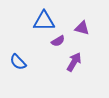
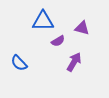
blue triangle: moved 1 px left
blue semicircle: moved 1 px right, 1 px down
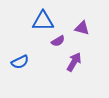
blue semicircle: moved 1 px right, 1 px up; rotated 72 degrees counterclockwise
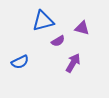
blue triangle: rotated 15 degrees counterclockwise
purple arrow: moved 1 px left, 1 px down
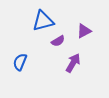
purple triangle: moved 2 px right, 3 px down; rotated 42 degrees counterclockwise
blue semicircle: rotated 138 degrees clockwise
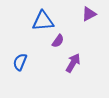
blue triangle: rotated 10 degrees clockwise
purple triangle: moved 5 px right, 17 px up
purple semicircle: rotated 24 degrees counterclockwise
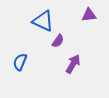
purple triangle: moved 1 px down; rotated 21 degrees clockwise
blue triangle: rotated 30 degrees clockwise
purple arrow: moved 1 px down
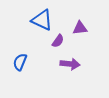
purple triangle: moved 9 px left, 13 px down
blue triangle: moved 1 px left, 1 px up
purple arrow: moved 3 px left; rotated 66 degrees clockwise
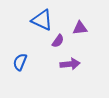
purple arrow: rotated 12 degrees counterclockwise
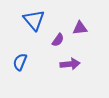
blue triangle: moved 8 px left; rotated 25 degrees clockwise
purple semicircle: moved 1 px up
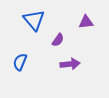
purple triangle: moved 6 px right, 6 px up
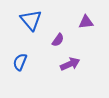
blue triangle: moved 3 px left
purple arrow: rotated 18 degrees counterclockwise
